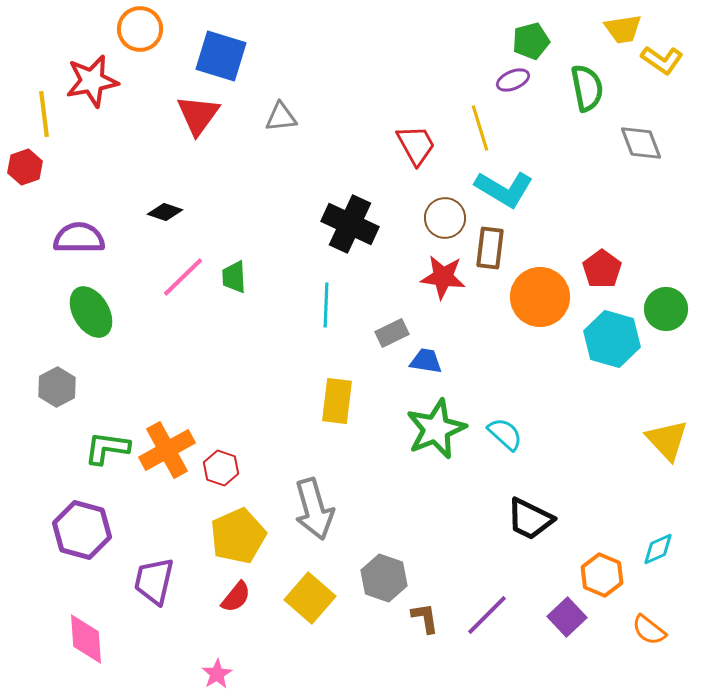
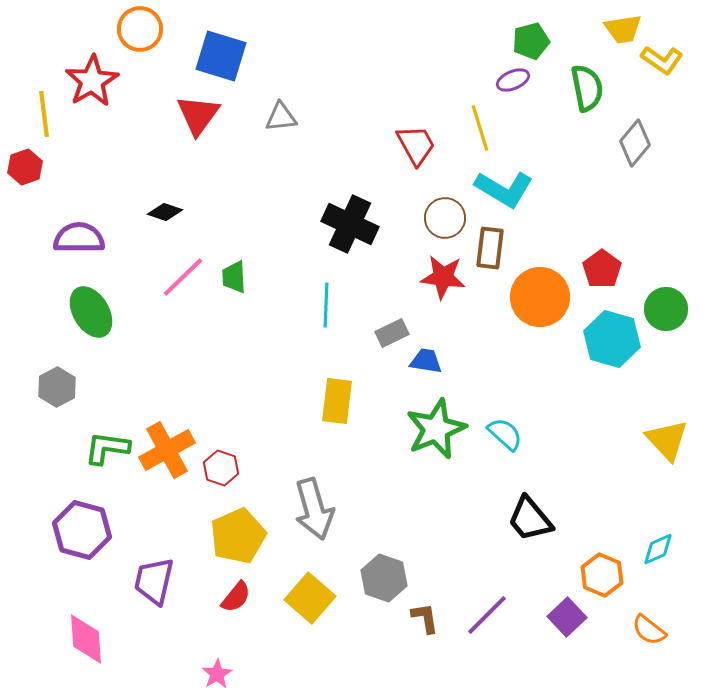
red star at (92, 81): rotated 20 degrees counterclockwise
gray diamond at (641, 143): moved 6 px left; rotated 60 degrees clockwise
black trapezoid at (530, 519): rotated 24 degrees clockwise
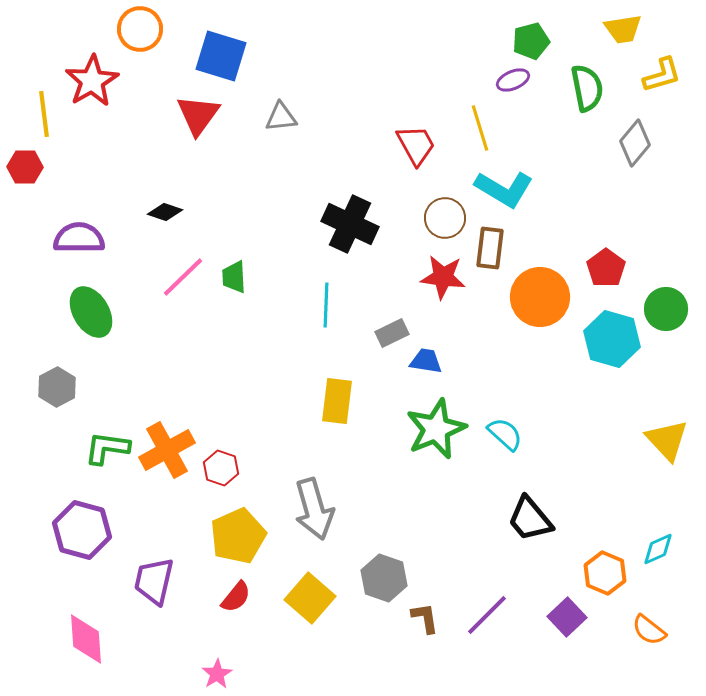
yellow L-shape at (662, 60): moved 15 px down; rotated 51 degrees counterclockwise
red hexagon at (25, 167): rotated 20 degrees clockwise
red pentagon at (602, 269): moved 4 px right, 1 px up
orange hexagon at (602, 575): moved 3 px right, 2 px up
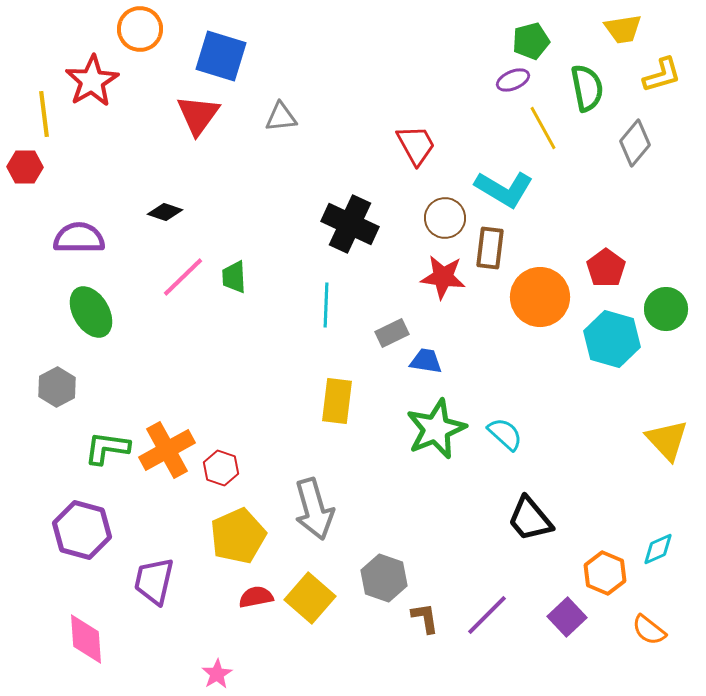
yellow line at (480, 128): moved 63 px right; rotated 12 degrees counterclockwise
red semicircle at (236, 597): moved 20 px right; rotated 140 degrees counterclockwise
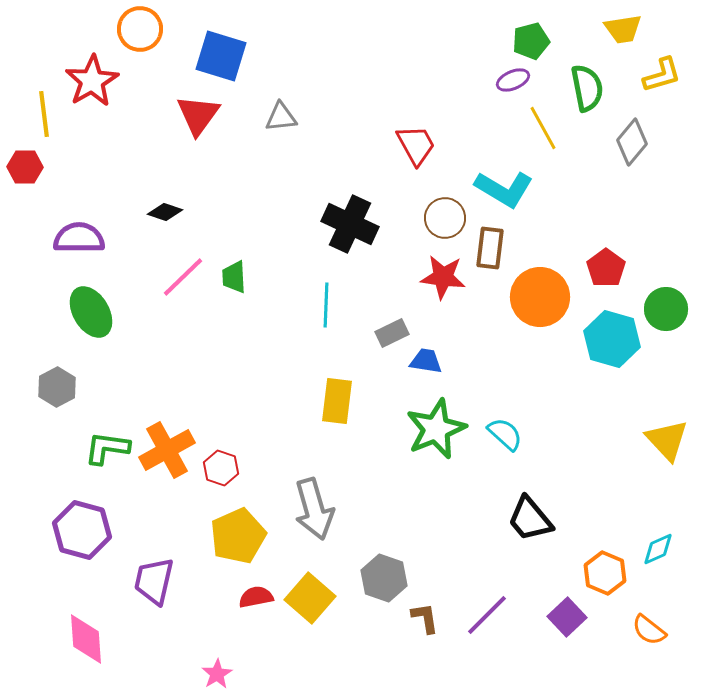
gray diamond at (635, 143): moved 3 px left, 1 px up
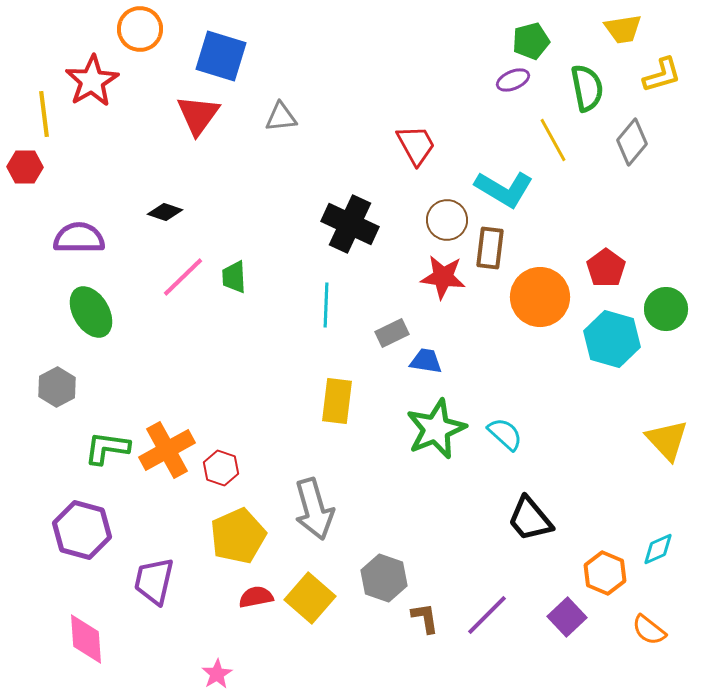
yellow line at (543, 128): moved 10 px right, 12 px down
brown circle at (445, 218): moved 2 px right, 2 px down
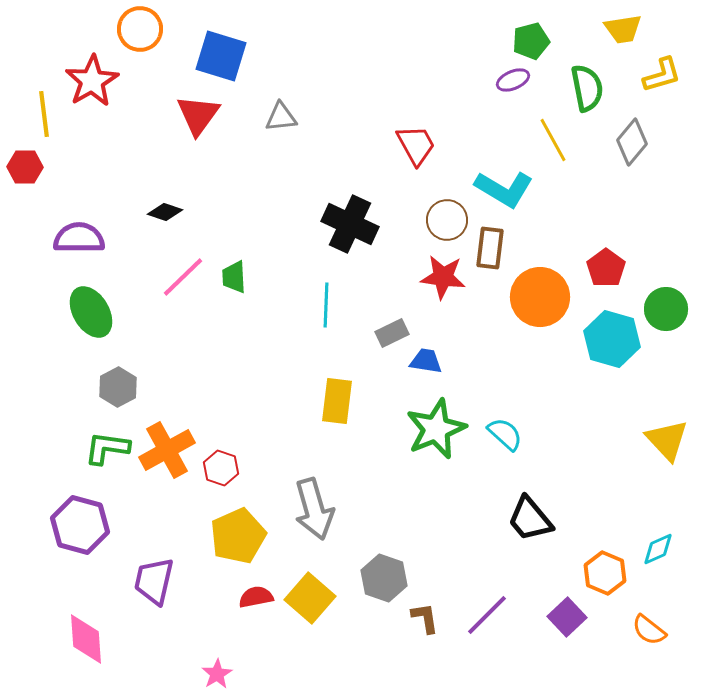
gray hexagon at (57, 387): moved 61 px right
purple hexagon at (82, 530): moved 2 px left, 5 px up
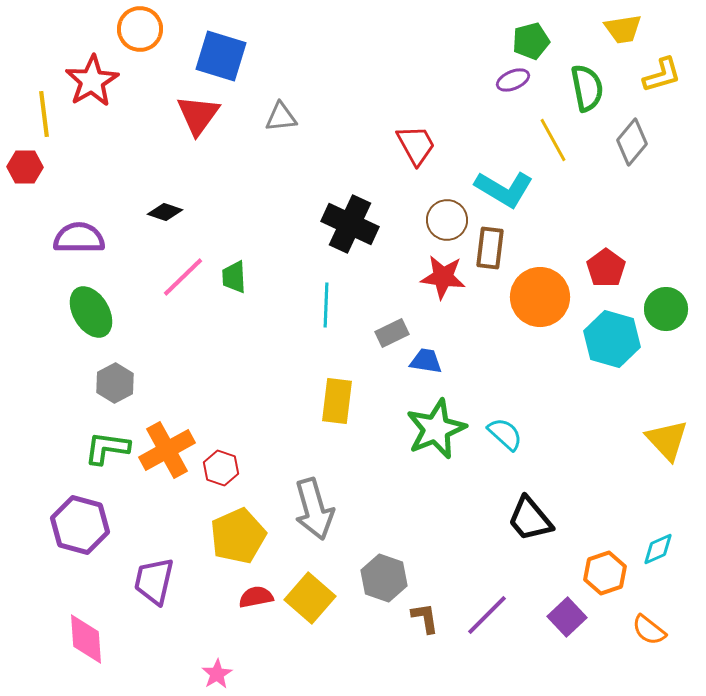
gray hexagon at (118, 387): moved 3 px left, 4 px up
orange hexagon at (605, 573): rotated 18 degrees clockwise
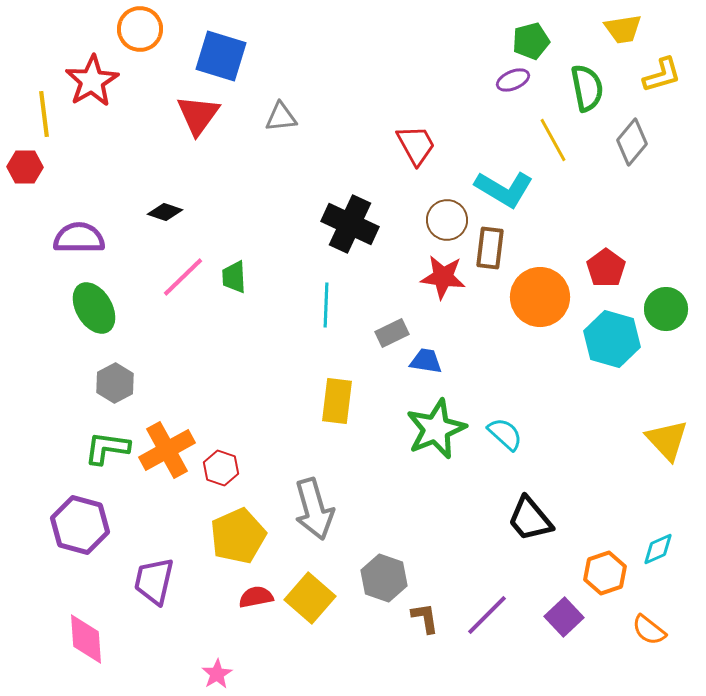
green ellipse at (91, 312): moved 3 px right, 4 px up
purple square at (567, 617): moved 3 px left
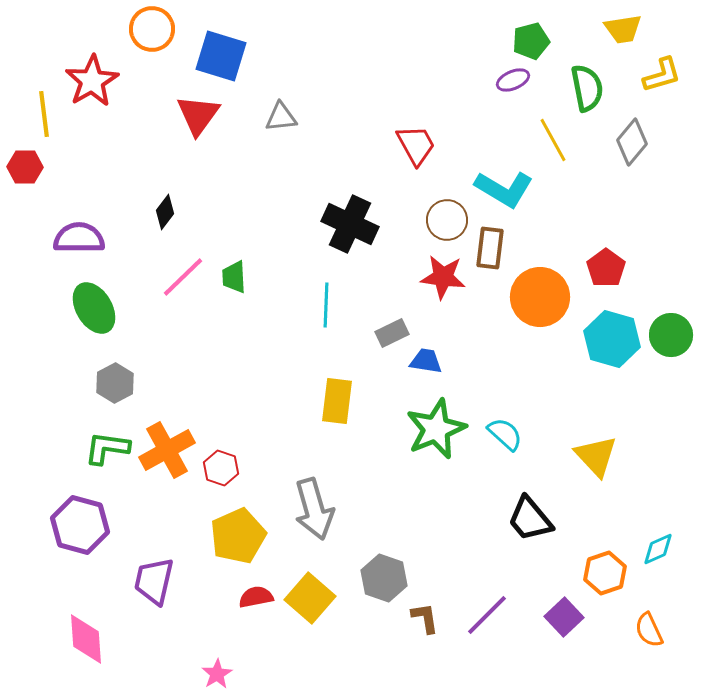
orange circle at (140, 29): moved 12 px right
black diamond at (165, 212): rotated 72 degrees counterclockwise
green circle at (666, 309): moved 5 px right, 26 px down
yellow triangle at (667, 440): moved 71 px left, 16 px down
orange semicircle at (649, 630): rotated 27 degrees clockwise
